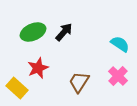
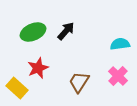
black arrow: moved 2 px right, 1 px up
cyan semicircle: rotated 42 degrees counterclockwise
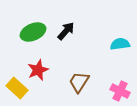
red star: moved 2 px down
pink cross: moved 2 px right, 15 px down; rotated 18 degrees counterclockwise
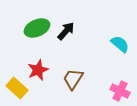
green ellipse: moved 4 px right, 4 px up
cyan semicircle: rotated 48 degrees clockwise
brown trapezoid: moved 6 px left, 3 px up
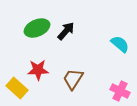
red star: rotated 20 degrees clockwise
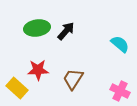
green ellipse: rotated 15 degrees clockwise
